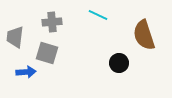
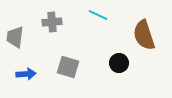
gray square: moved 21 px right, 14 px down
blue arrow: moved 2 px down
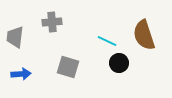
cyan line: moved 9 px right, 26 px down
blue arrow: moved 5 px left
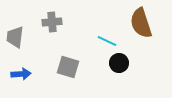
brown semicircle: moved 3 px left, 12 px up
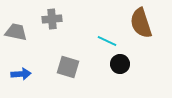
gray cross: moved 3 px up
gray trapezoid: moved 1 px right, 5 px up; rotated 95 degrees clockwise
black circle: moved 1 px right, 1 px down
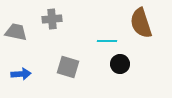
cyan line: rotated 24 degrees counterclockwise
